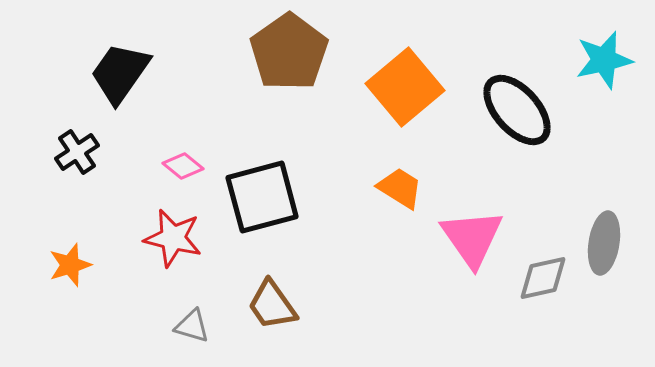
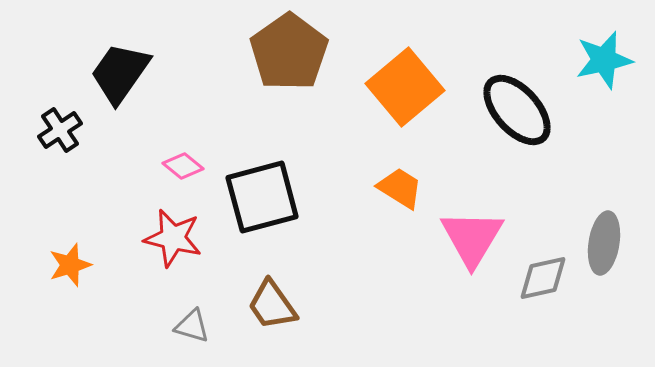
black cross: moved 17 px left, 22 px up
pink triangle: rotated 6 degrees clockwise
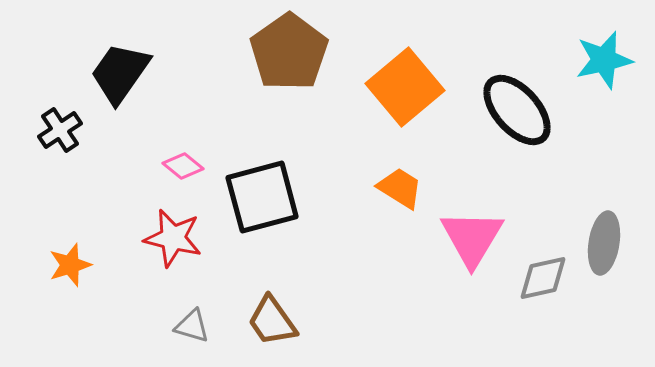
brown trapezoid: moved 16 px down
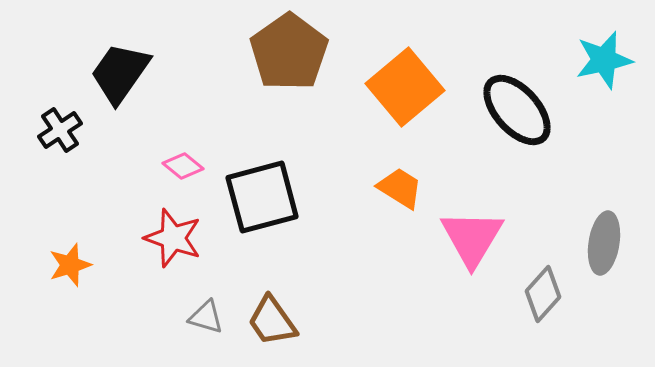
red star: rotated 6 degrees clockwise
gray diamond: moved 16 px down; rotated 36 degrees counterclockwise
gray triangle: moved 14 px right, 9 px up
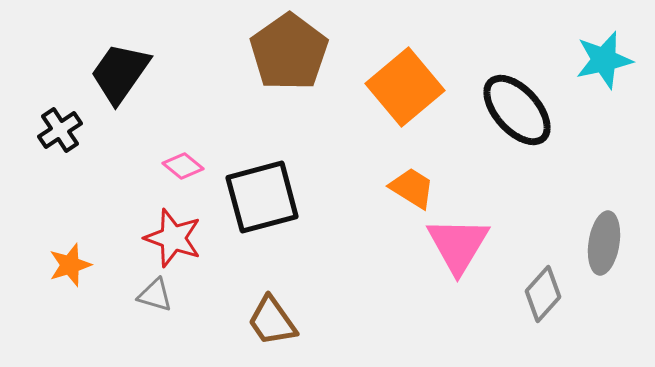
orange trapezoid: moved 12 px right
pink triangle: moved 14 px left, 7 px down
gray triangle: moved 51 px left, 22 px up
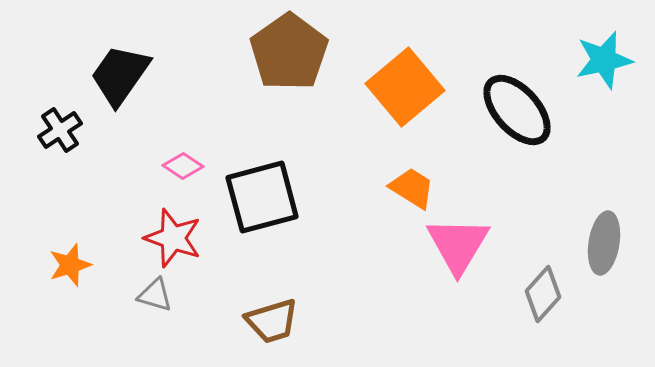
black trapezoid: moved 2 px down
pink diamond: rotated 6 degrees counterclockwise
brown trapezoid: rotated 72 degrees counterclockwise
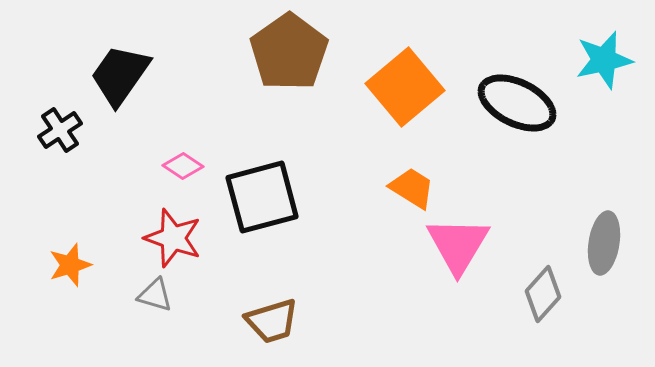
black ellipse: moved 7 px up; rotated 22 degrees counterclockwise
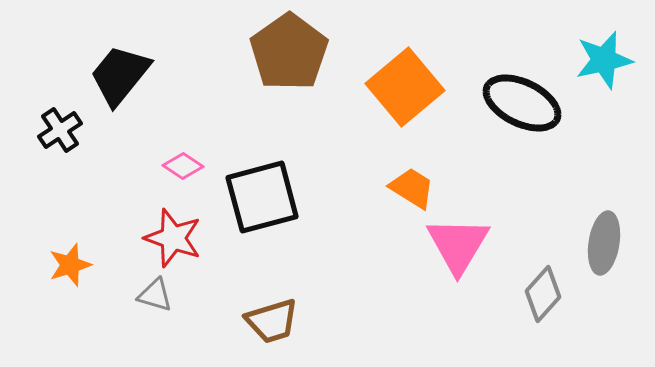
black trapezoid: rotated 4 degrees clockwise
black ellipse: moved 5 px right
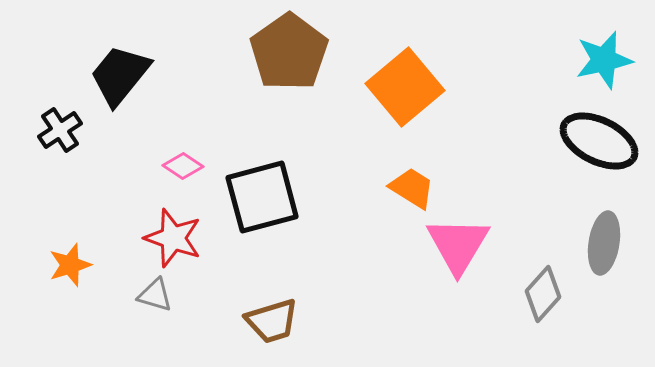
black ellipse: moved 77 px right, 38 px down
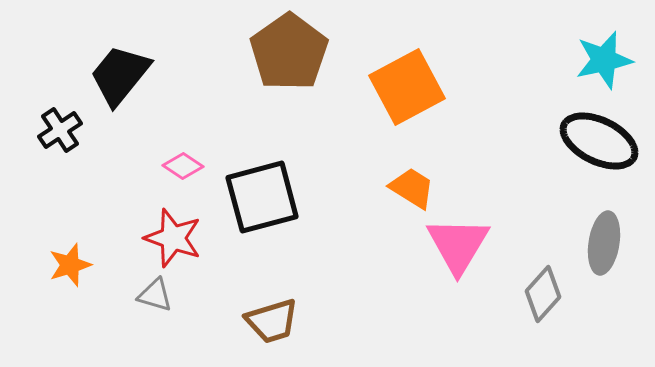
orange square: moved 2 px right; rotated 12 degrees clockwise
